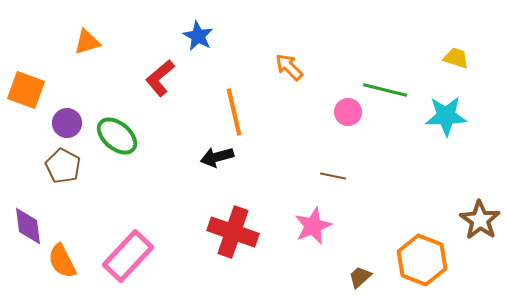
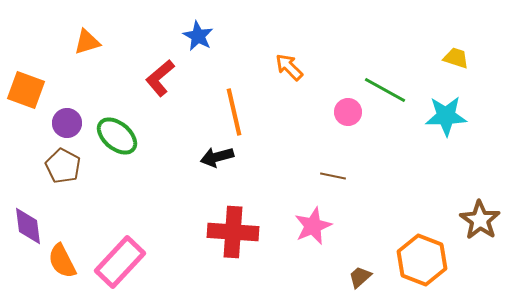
green line: rotated 15 degrees clockwise
red cross: rotated 15 degrees counterclockwise
pink rectangle: moved 8 px left, 6 px down
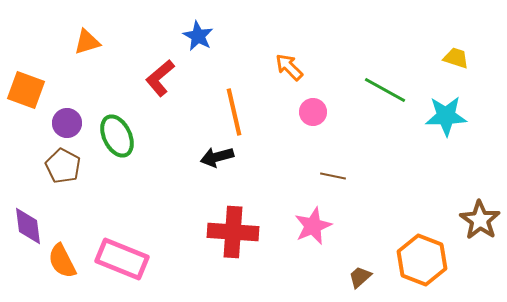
pink circle: moved 35 px left
green ellipse: rotated 24 degrees clockwise
pink rectangle: moved 2 px right, 3 px up; rotated 69 degrees clockwise
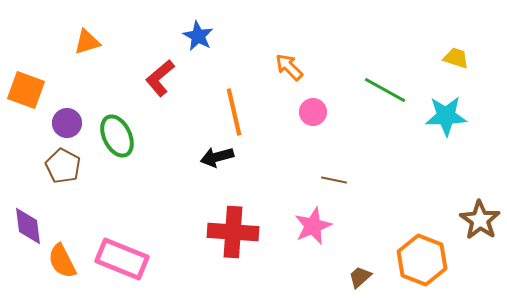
brown line: moved 1 px right, 4 px down
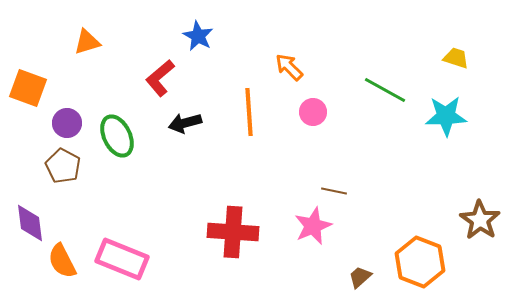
orange square: moved 2 px right, 2 px up
orange line: moved 15 px right; rotated 9 degrees clockwise
black arrow: moved 32 px left, 34 px up
brown line: moved 11 px down
purple diamond: moved 2 px right, 3 px up
orange hexagon: moved 2 px left, 2 px down
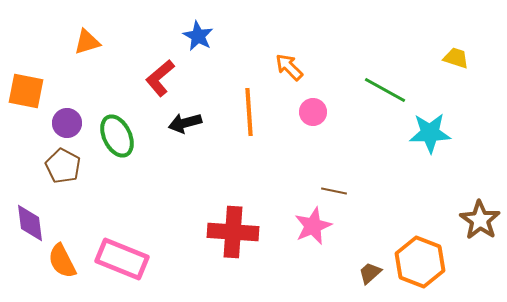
orange square: moved 2 px left, 3 px down; rotated 9 degrees counterclockwise
cyan star: moved 16 px left, 17 px down
brown trapezoid: moved 10 px right, 4 px up
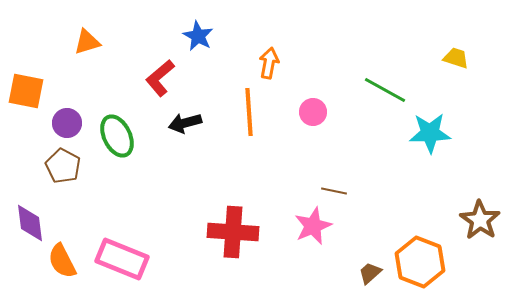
orange arrow: moved 20 px left, 4 px up; rotated 56 degrees clockwise
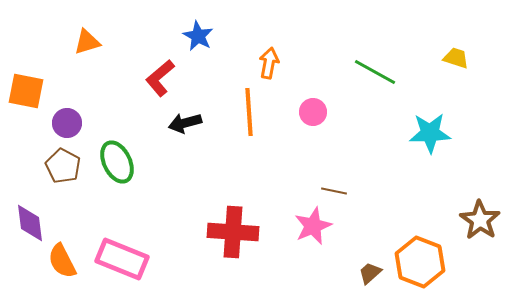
green line: moved 10 px left, 18 px up
green ellipse: moved 26 px down
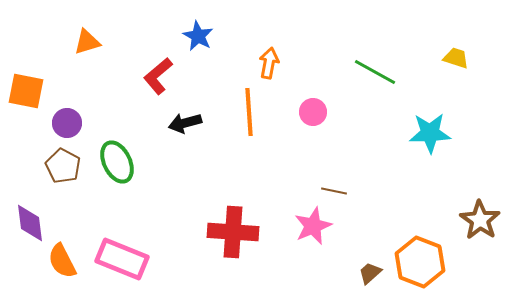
red L-shape: moved 2 px left, 2 px up
